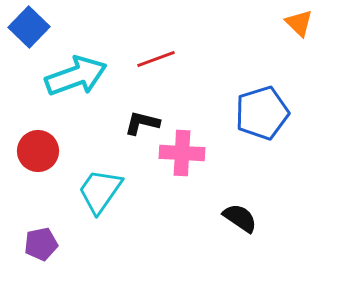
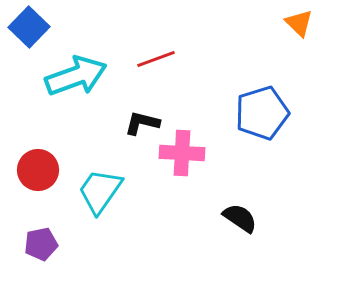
red circle: moved 19 px down
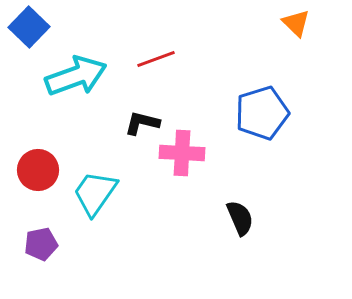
orange triangle: moved 3 px left
cyan trapezoid: moved 5 px left, 2 px down
black semicircle: rotated 33 degrees clockwise
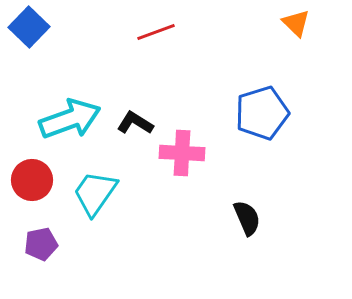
red line: moved 27 px up
cyan arrow: moved 6 px left, 43 px down
black L-shape: moved 7 px left; rotated 18 degrees clockwise
red circle: moved 6 px left, 10 px down
black semicircle: moved 7 px right
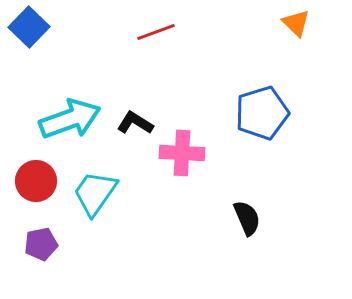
red circle: moved 4 px right, 1 px down
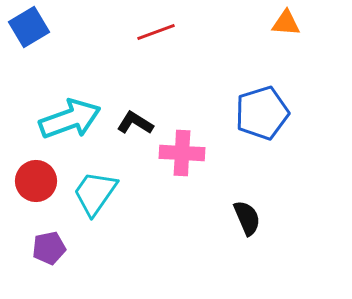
orange triangle: moved 10 px left; rotated 40 degrees counterclockwise
blue square: rotated 15 degrees clockwise
purple pentagon: moved 8 px right, 4 px down
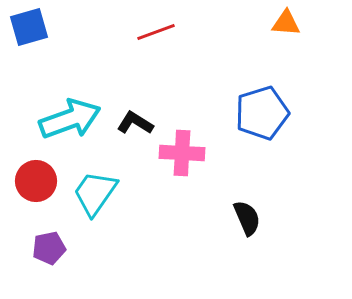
blue square: rotated 15 degrees clockwise
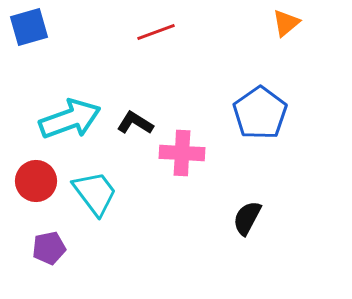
orange triangle: rotated 44 degrees counterclockwise
blue pentagon: moved 2 px left; rotated 18 degrees counterclockwise
cyan trapezoid: rotated 108 degrees clockwise
black semicircle: rotated 129 degrees counterclockwise
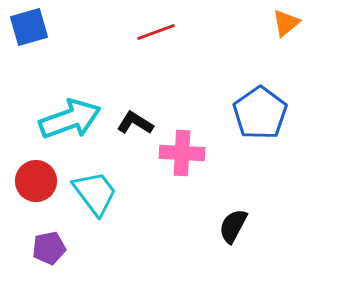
black semicircle: moved 14 px left, 8 px down
